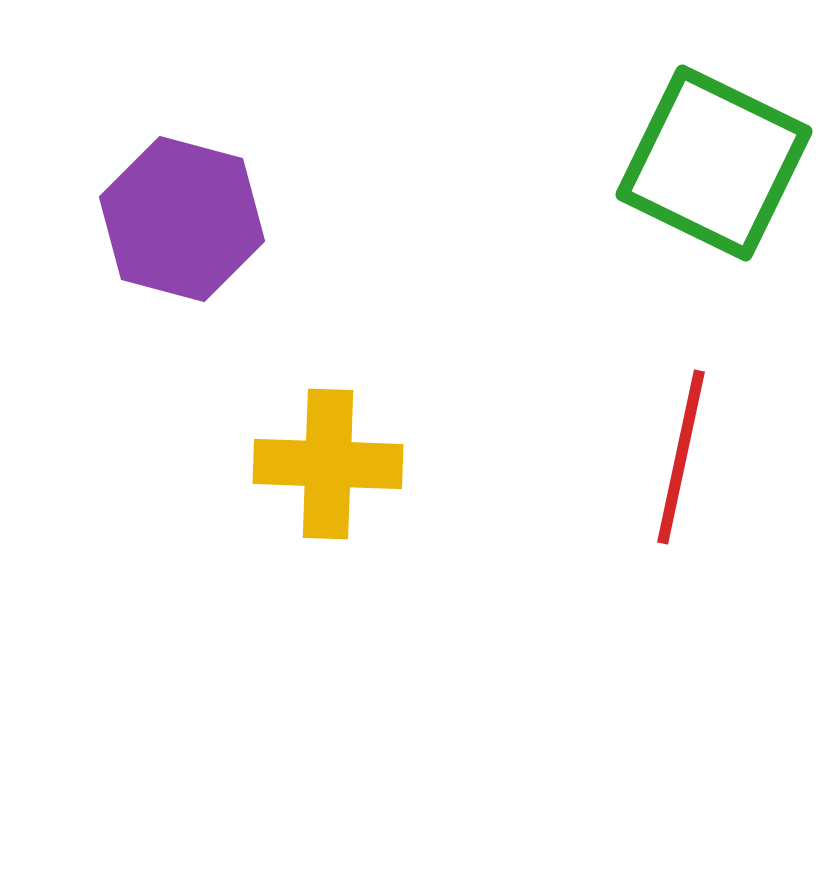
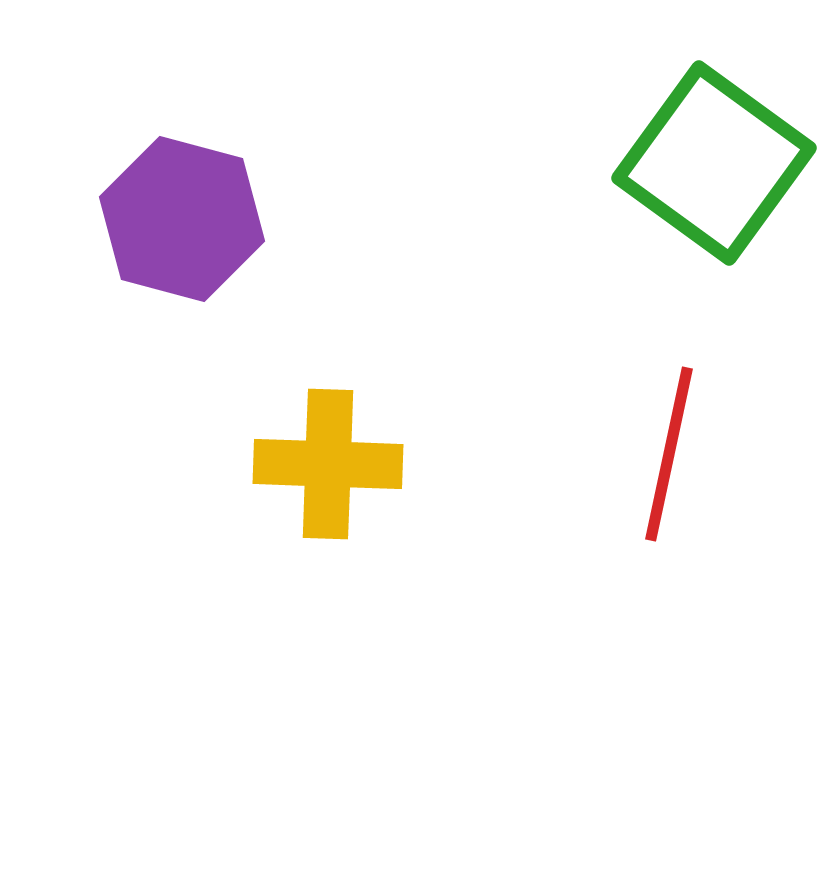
green square: rotated 10 degrees clockwise
red line: moved 12 px left, 3 px up
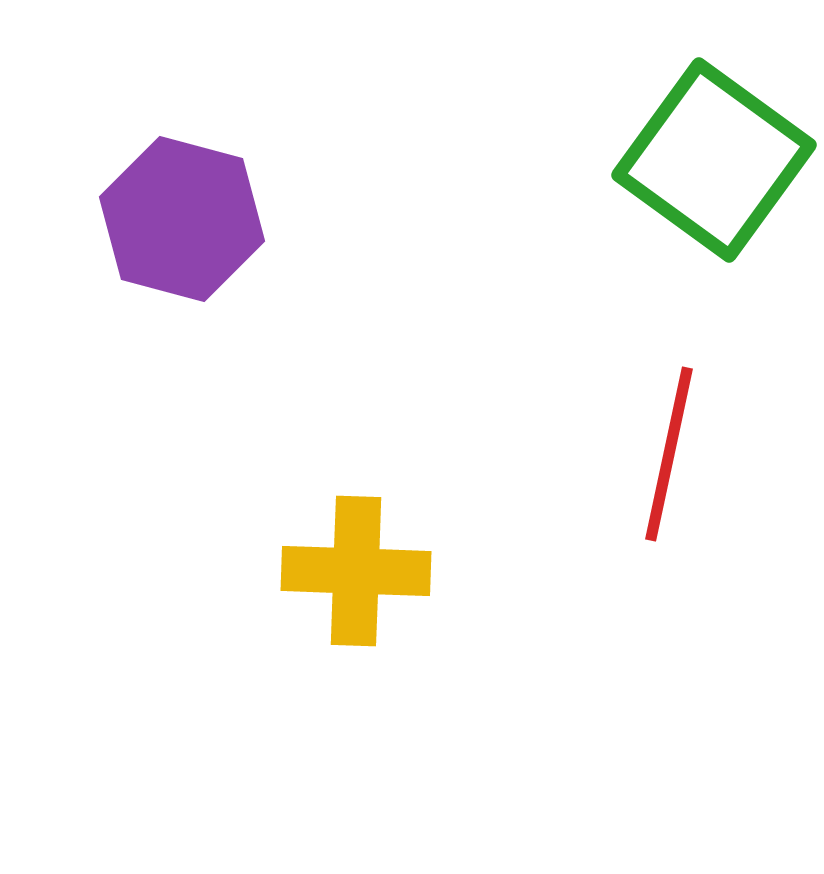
green square: moved 3 px up
yellow cross: moved 28 px right, 107 px down
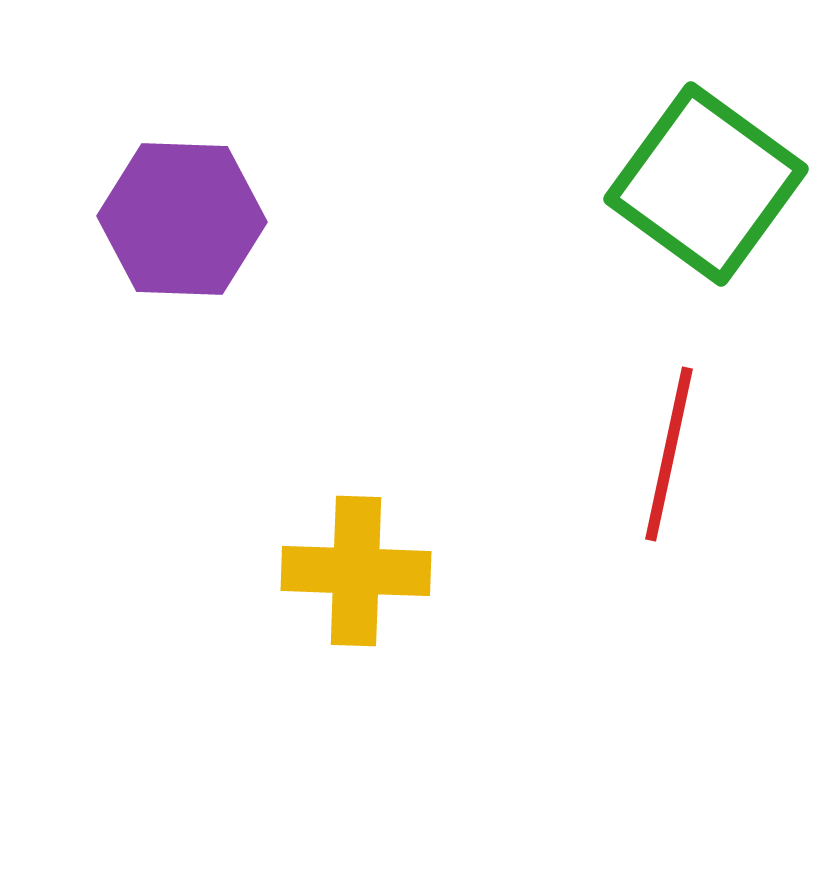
green square: moved 8 px left, 24 px down
purple hexagon: rotated 13 degrees counterclockwise
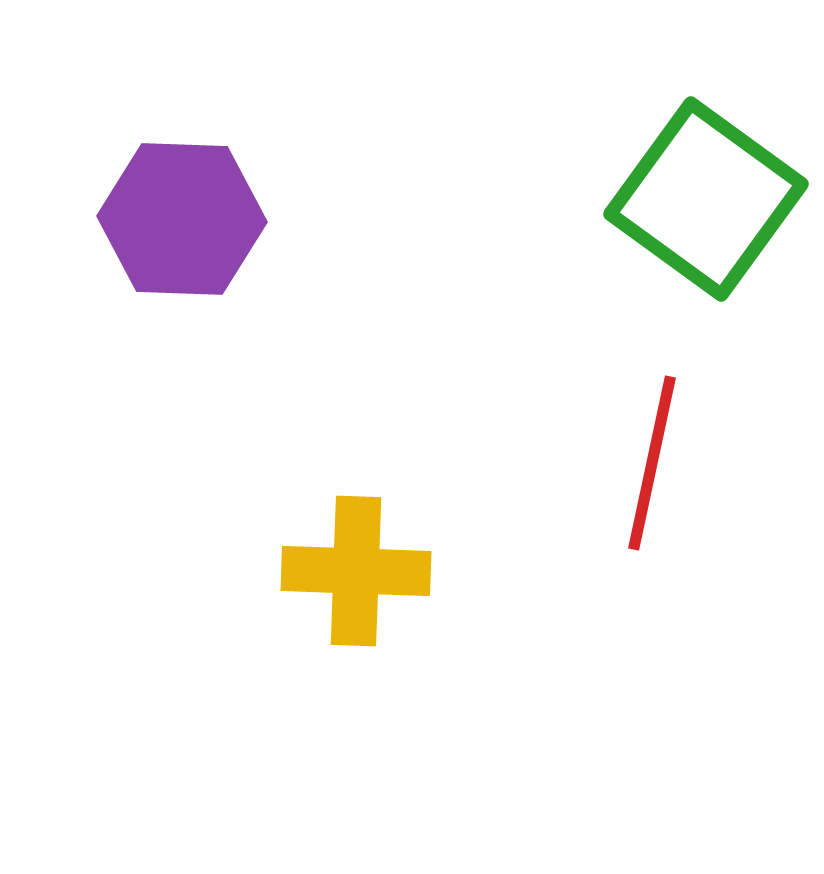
green square: moved 15 px down
red line: moved 17 px left, 9 px down
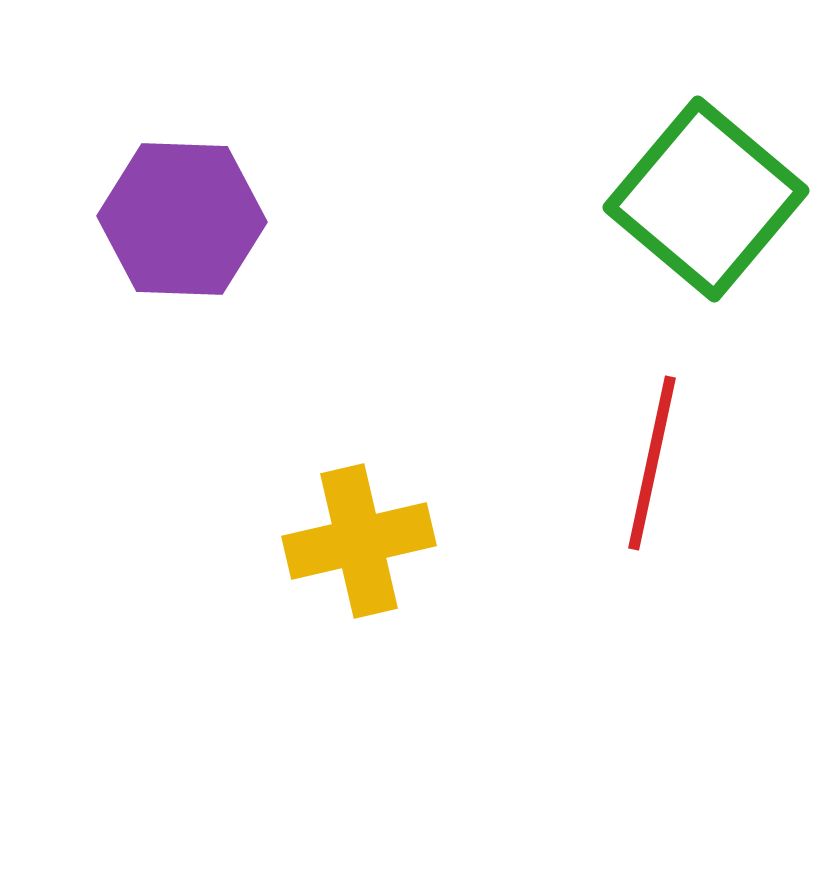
green square: rotated 4 degrees clockwise
yellow cross: moved 3 px right, 30 px up; rotated 15 degrees counterclockwise
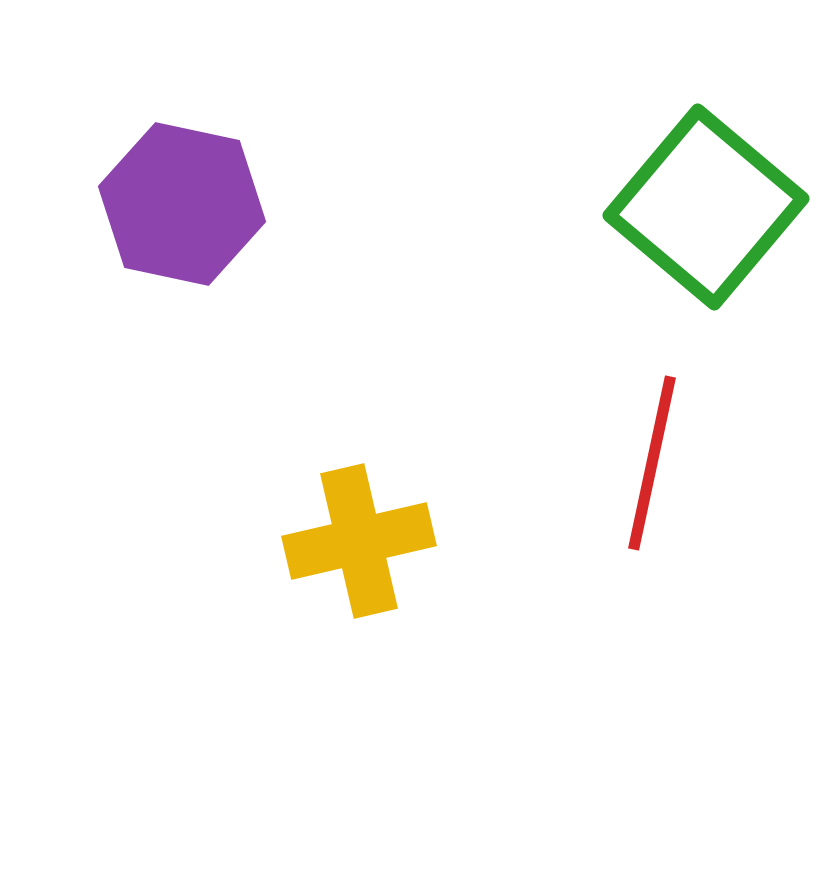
green square: moved 8 px down
purple hexagon: moved 15 px up; rotated 10 degrees clockwise
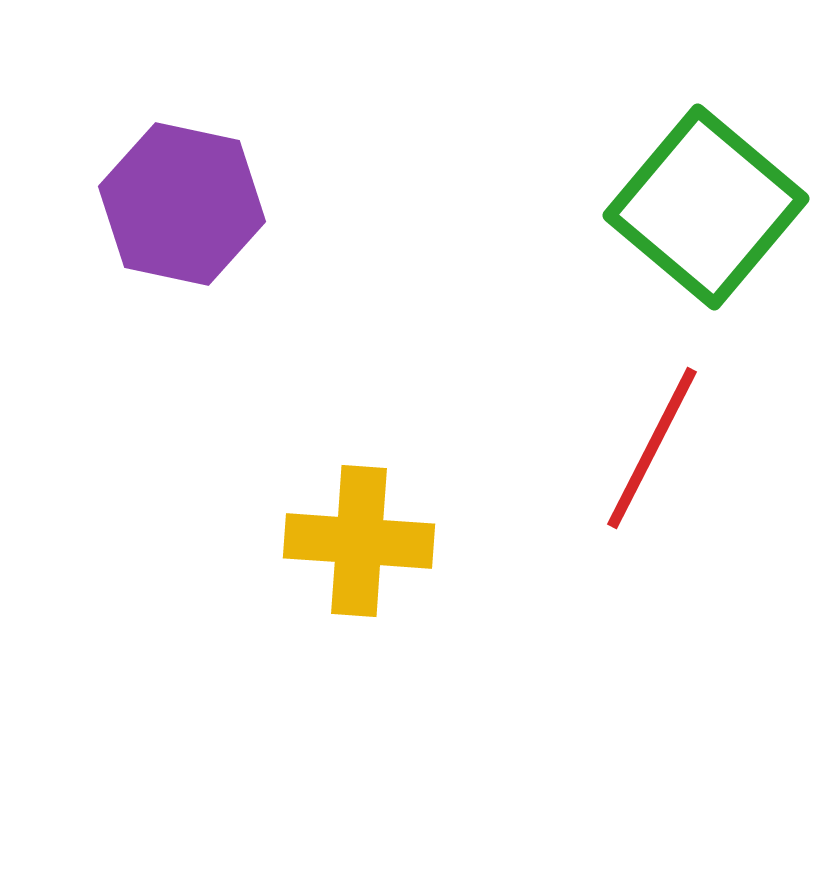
red line: moved 15 px up; rotated 15 degrees clockwise
yellow cross: rotated 17 degrees clockwise
